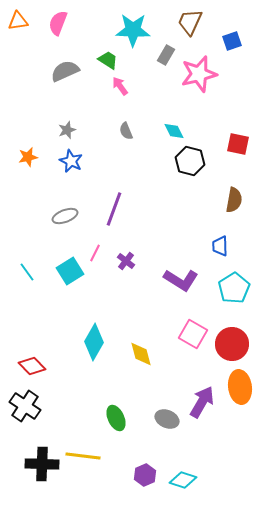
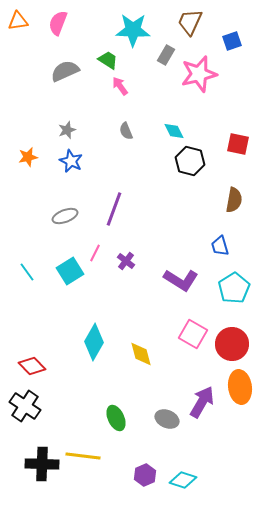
blue trapezoid at (220, 246): rotated 15 degrees counterclockwise
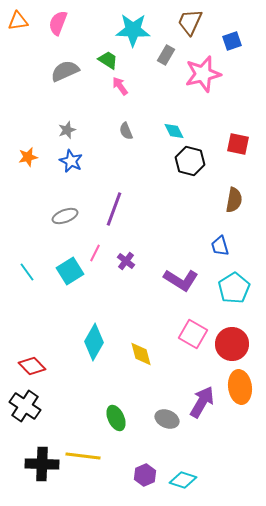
pink star at (199, 74): moved 4 px right
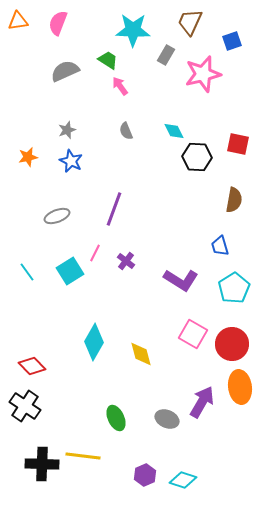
black hexagon at (190, 161): moved 7 px right, 4 px up; rotated 12 degrees counterclockwise
gray ellipse at (65, 216): moved 8 px left
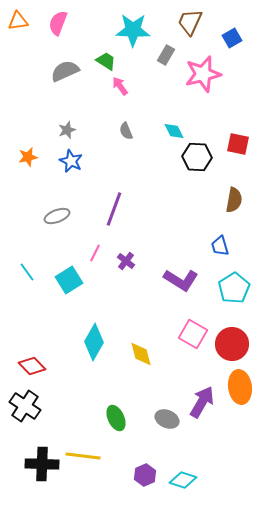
blue square at (232, 41): moved 3 px up; rotated 12 degrees counterclockwise
green trapezoid at (108, 60): moved 2 px left, 1 px down
cyan square at (70, 271): moved 1 px left, 9 px down
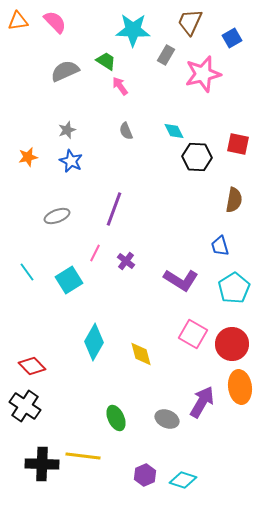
pink semicircle at (58, 23): moved 3 px left, 1 px up; rotated 115 degrees clockwise
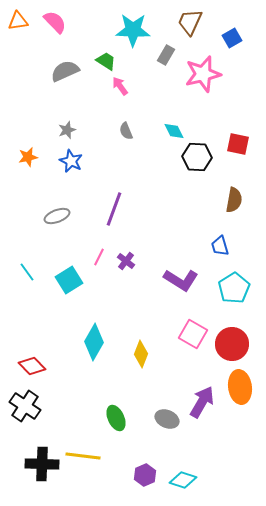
pink line at (95, 253): moved 4 px right, 4 px down
yellow diamond at (141, 354): rotated 36 degrees clockwise
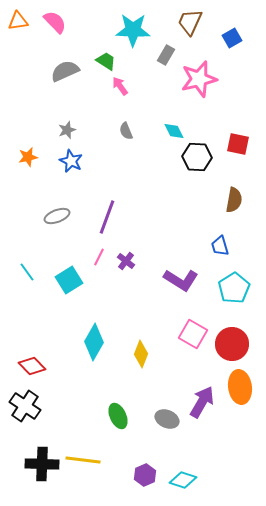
pink star at (203, 74): moved 4 px left, 5 px down
purple line at (114, 209): moved 7 px left, 8 px down
green ellipse at (116, 418): moved 2 px right, 2 px up
yellow line at (83, 456): moved 4 px down
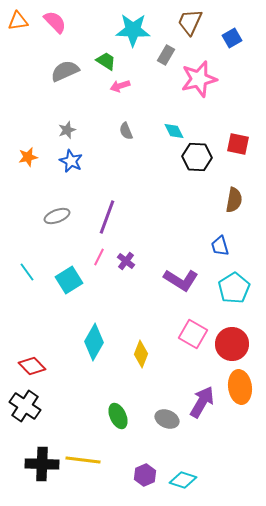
pink arrow at (120, 86): rotated 72 degrees counterclockwise
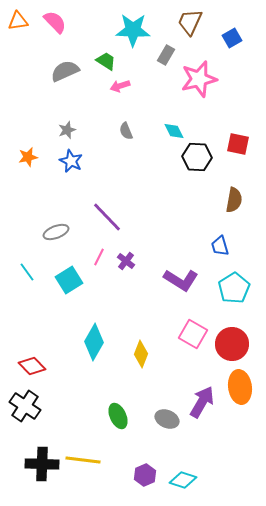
gray ellipse at (57, 216): moved 1 px left, 16 px down
purple line at (107, 217): rotated 64 degrees counterclockwise
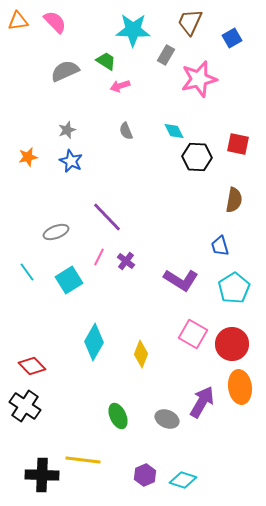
black cross at (42, 464): moved 11 px down
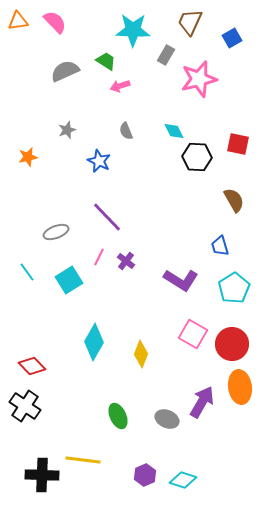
blue star at (71, 161): moved 28 px right
brown semicircle at (234, 200): rotated 40 degrees counterclockwise
